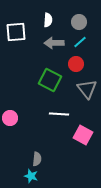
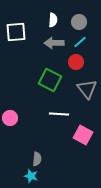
white semicircle: moved 5 px right
red circle: moved 2 px up
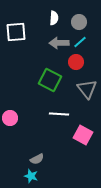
white semicircle: moved 1 px right, 2 px up
gray arrow: moved 5 px right
gray semicircle: rotated 56 degrees clockwise
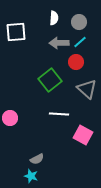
green square: rotated 25 degrees clockwise
gray triangle: rotated 10 degrees counterclockwise
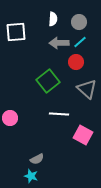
white semicircle: moved 1 px left, 1 px down
green square: moved 2 px left, 1 px down
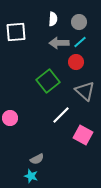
gray triangle: moved 2 px left, 2 px down
white line: moved 2 px right, 1 px down; rotated 48 degrees counterclockwise
